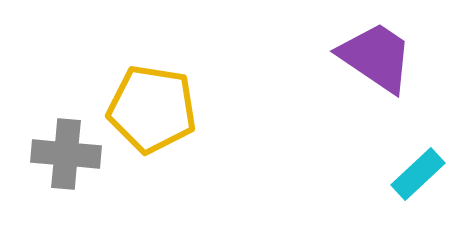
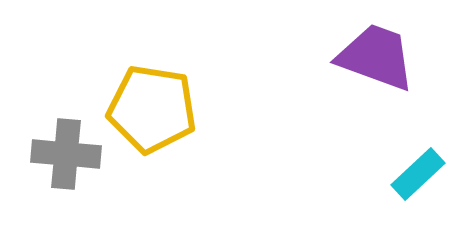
purple trapezoid: rotated 14 degrees counterclockwise
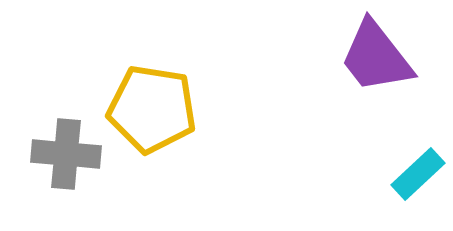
purple trapezoid: rotated 148 degrees counterclockwise
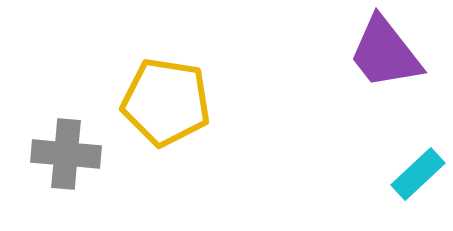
purple trapezoid: moved 9 px right, 4 px up
yellow pentagon: moved 14 px right, 7 px up
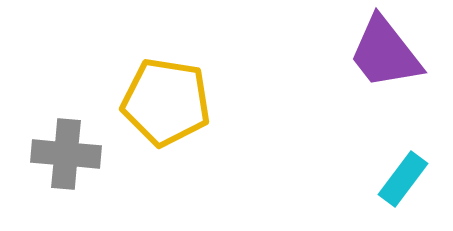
cyan rectangle: moved 15 px left, 5 px down; rotated 10 degrees counterclockwise
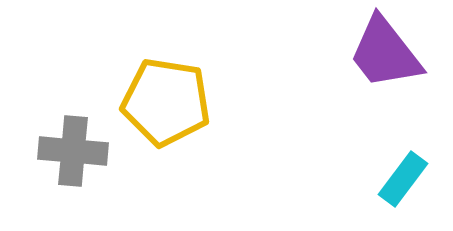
gray cross: moved 7 px right, 3 px up
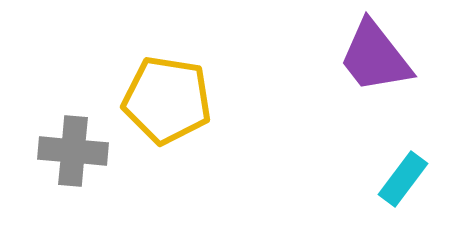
purple trapezoid: moved 10 px left, 4 px down
yellow pentagon: moved 1 px right, 2 px up
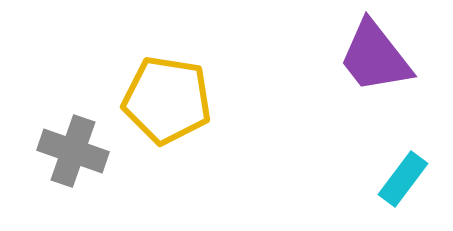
gray cross: rotated 14 degrees clockwise
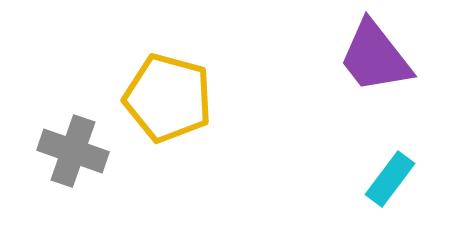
yellow pentagon: moved 1 px right, 2 px up; rotated 6 degrees clockwise
cyan rectangle: moved 13 px left
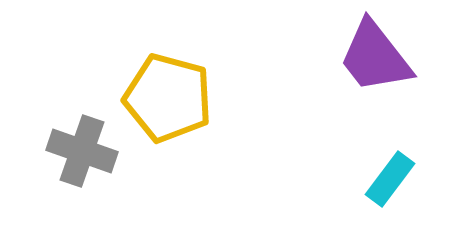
gray cross: moved 9 px right
